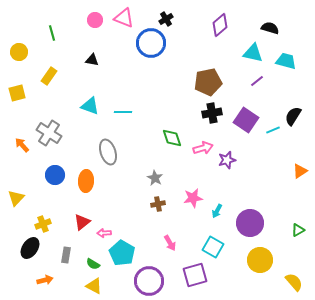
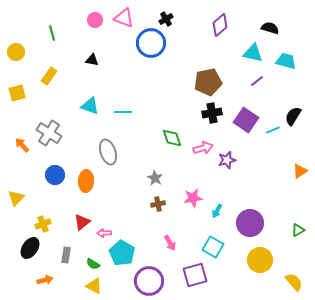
yellow circle at (19, 52): moved 3 px left
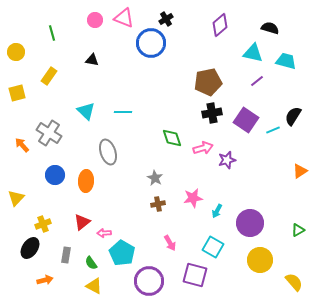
cyan triangle at (90, 106): moved 4 px left, 5 px down; rotated 24 degrees clockwise
green semicircle at (93, 264): moved 2 px left, 1 px up; rotated 24 degrees clockwise
purple square at (195, 275): rotated 30 degrees clockwise
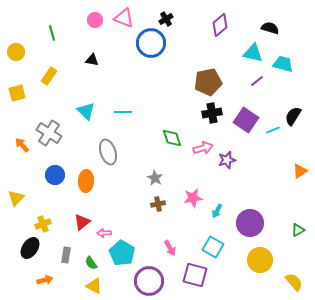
cyan trapezoid at (286, 61): moved 3 px left, 3 px down
pink arrow at (170, 243): moved 5 px down
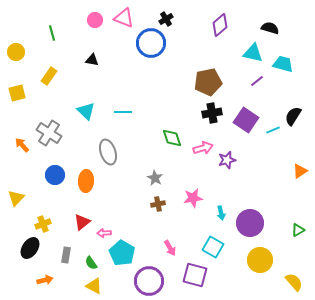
cyan arrow at (217, 211): moved 4 px right, 2 px down; rotated 40 degrees counterclockwise
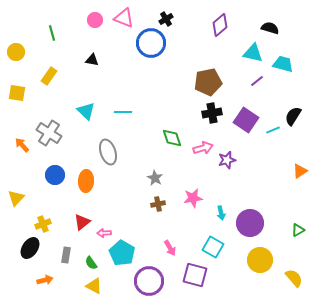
yellow square at (17, 93): rotated 24 degrees clockwise
yellow semicircle at (294, 282): moved 4 px up
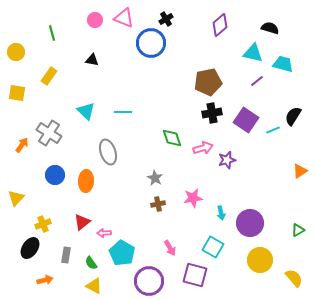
orange arrow at (22, 145): rotated 77 degrees clockwise
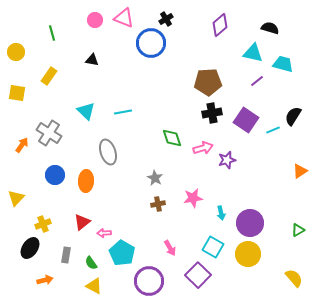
brown pentagon at (208, 82): rotated 8 degrees clockwise
cyan line at (123, 112): rotated 12 degrees counterclockwise
yellow circle at (260, 260): moved 12 px left, 6 px up
purple square at (195, 275): moved 3 px right; rotated 30 degrees clockwise
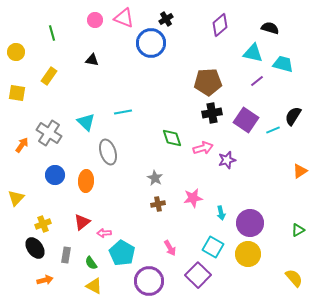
cyan triangle at (86, 111): moved 11 px down
black ellipse at (30, 248): moved 5 px right; rotated 70 degrees counterclockwise
